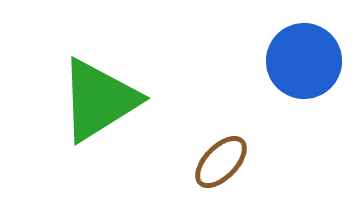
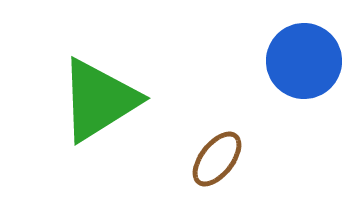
brown ellipse: moved 4 px left, 3 px up; rotated 6 degrees counterclockwise
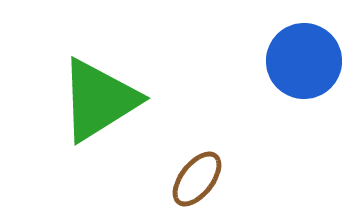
brown ellipse: moved 20 px left, 20 px down
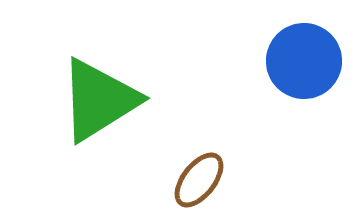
brown ellipse: moved 2 px right, 1 px down
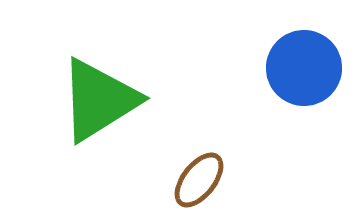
blue circle: moved 7 px down
